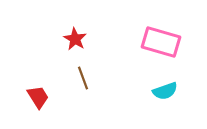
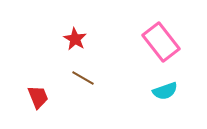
pink rectangle: rotated 36 degrees clockwise
brown line: rotated 40 degrees counterclockwise
red trapezoid: rotated 10 degrees clockwise
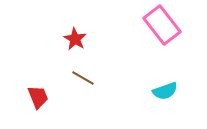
pink rectangle: moved 1 px right, 17 px up
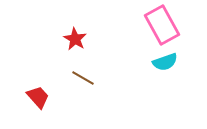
pink rectangle: rotated 9 degrees clockwise
cyan semicircle: moved 29 px up
red trapezoid: rotated 20 degrees counterclockwise
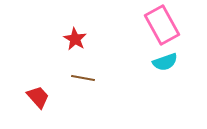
brown line: rotated 20 degrees counterclockwise
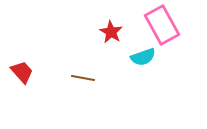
red star: moved 36 px right, 7 px up
cyan semicircle: moved 22 px left, 5 px up
red trapezoid: moved 16 px left, 25 px up
